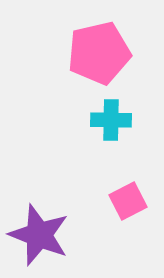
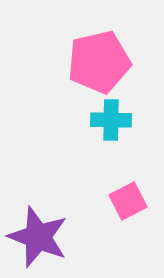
pink pentagon: moved 9 px down
purple star: moved 1 px left, 2 px down
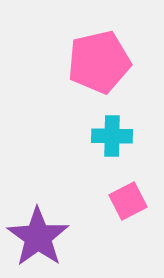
cyan cross: moved 1 px right, 16 px down
purple star: rotated 14 degrees clockwise
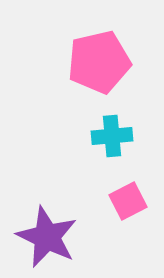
cyan cross: rotated 6 degrees counterclockwise
purple star: moved 9 px right; rotated 10 degrees counterclockwise
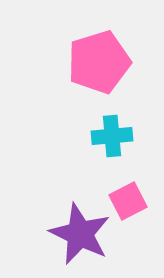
pink pentagon: rotated 4 degrees counterclockwise
purple star: moved 33 px right, 3 px up
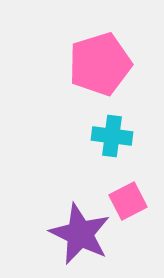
pink pentagon: moved 1 px right, 2 px down
cyan cross: rotated 12 degrees clockwise
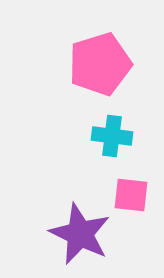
pink square: moved 3 px right, 6 px up; rotated 33 degrees clockwise
